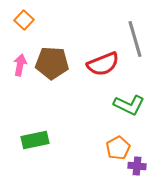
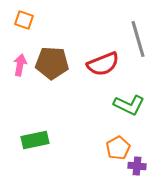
orange square: rotated 24 degrees counterclockwise
gray line: moved 3 px right
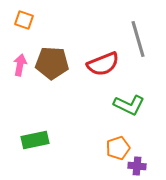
orange pentagon: rotated 10 degrees clockwise
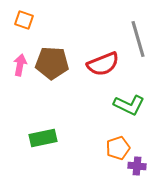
green rectangle: moved 8 px right, 2 px up
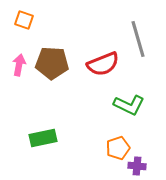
pink arrow: moved 1 px left
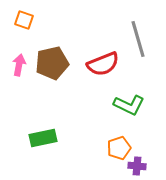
brown pentagon: rotated 16 degrees counterclockwise
orange pentagon: moved 1 px right
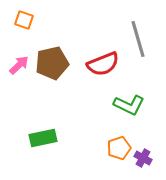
pink arrow: rotated 35 degrees clockwise
purple cross: moved 6 px right, 8 px up; rotated 24 degrees clockwise
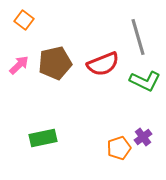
orange square: rotated 18 degrees clockwise
gray line: moved 2 px up
brown pentagon: moved 3 px right
green L-shape: moved 16 px right, 24 px up
purple cross: moved 21 px up; rotated 24 degrees clockwise
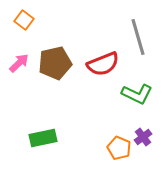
pink arrow: moved 2 px up
green L-shape: moved 8 px left, 13 px down
orange pentagon: rotated 30 degrees counterclockwise
